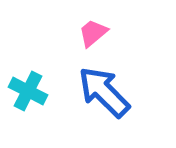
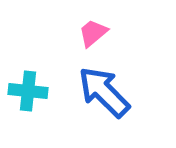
cyan cross: rotated 21 degrees counterclockwise
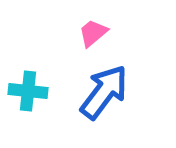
blue arrow: rotated 82 degrees clockwise
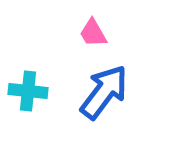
pink trapezoid: rotated 80 degrees counterclockwise
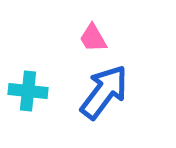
pink trapezoid: moved 5 px down
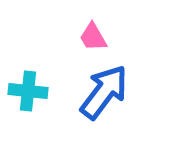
pink trapezoid: moved 1 px up
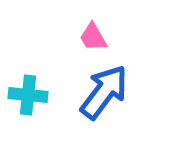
cyan cross: moved 4 px down
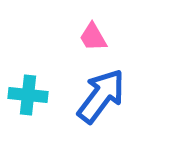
blue arrow: moved 3 px left, 4 px down
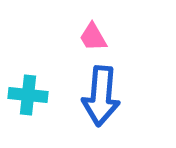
blue arrow: rotated 148 degrees clockwise
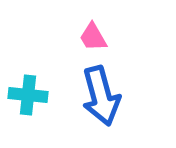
blue arrow: rotated 20 degrees counterclockwise
